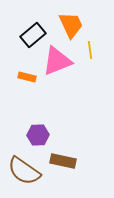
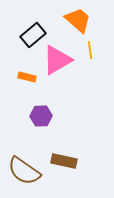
orange trapezoid: moved 7 px right, 5 px up; rotated 24 degrees counterclockwise
pink triangle: moved 1 px up; rotated 8 degrees counterclockwise
purple hexagon: moved 3 px right, 19 px up
brown rectangle: moved 1 px right
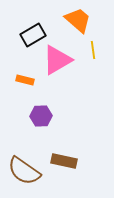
black rectangle: rotated 10 degrees clockwise
yellow line: moved 3 px right
orange rectangle: moved 2 px left, 3 px down
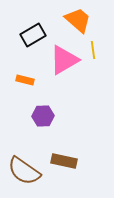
pink triangle: moved 7 px right
purple hexagon: moved 2 px right
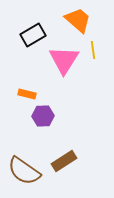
pink triangle: rotated 28 degrees counterclockwise
orange rectangle: moved 2 px right, 14 px down
brown rectangle: rotated 45 degrees counterclockwise
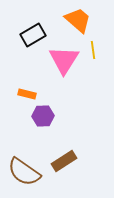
brown semicircle: moved 1 px down
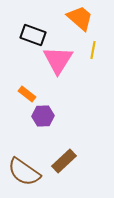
orange trapezoid: moved 2 px right, 2 px up
black rectangle: rotated 50 degrees clockwise
yellow line: rotated 18 degrees clockwise
pink triangle: moved 6 px left
orange rectangle: rotated 24 degrees clockwise
brown rectangle: rotated 10 degrees counterclockwise
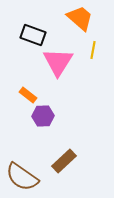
pink triangle: moved 2 px down
orange rectangle: moved 1 px right, 1 px down
brown semicircle: moved 2 px left, 5 px down
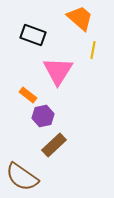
pink triangle: moved 9 px down
purple hexagon: rotated 10 degrees counterclockwise
brown rectangle: moved 10 px left, 16 px up
